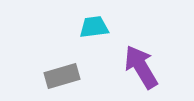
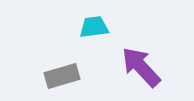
purple arrow: rotated 12 degrees counterclockwise
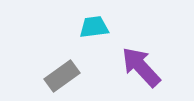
gray rectangle: rotated 20 degrees counterclockwise
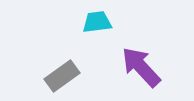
cyan trapezoid: moved 3 px right, 5 px up
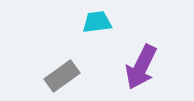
purple arrow: rotated 111 degrees counterclockwise
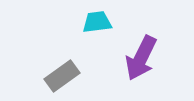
purple arrow: moved 9 px up
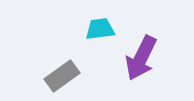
cyan trapezoid: moved 3 px right, 7 px down
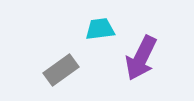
gray rectangle: moved 1 px left, 6 px up
